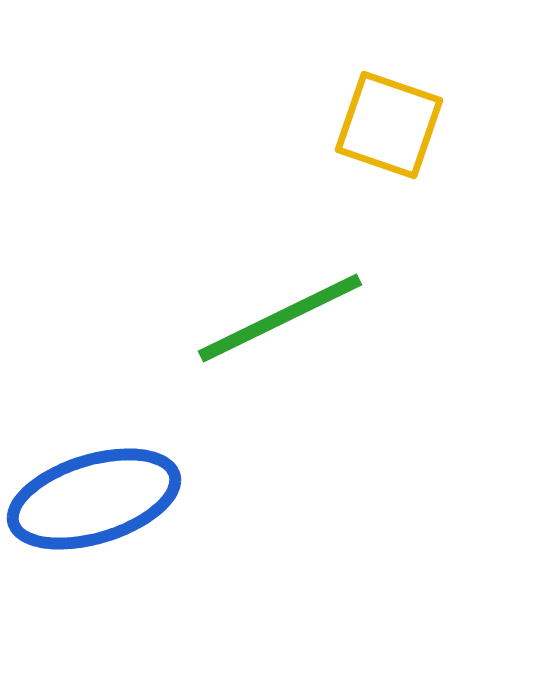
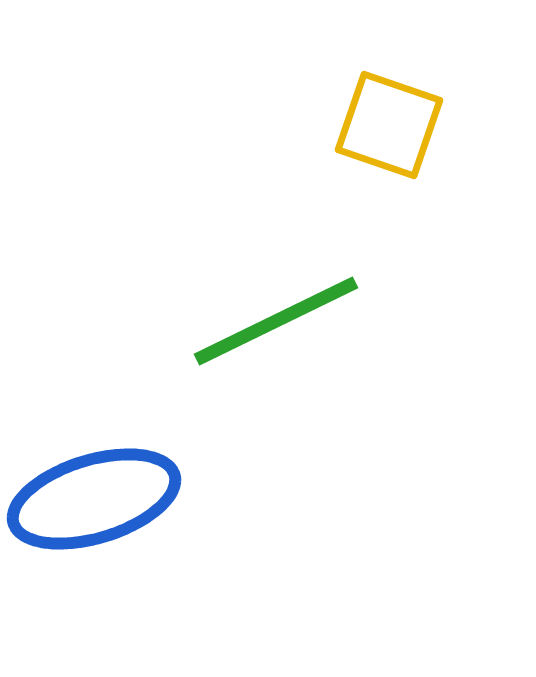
green line: moved 4 px left, 3 px down
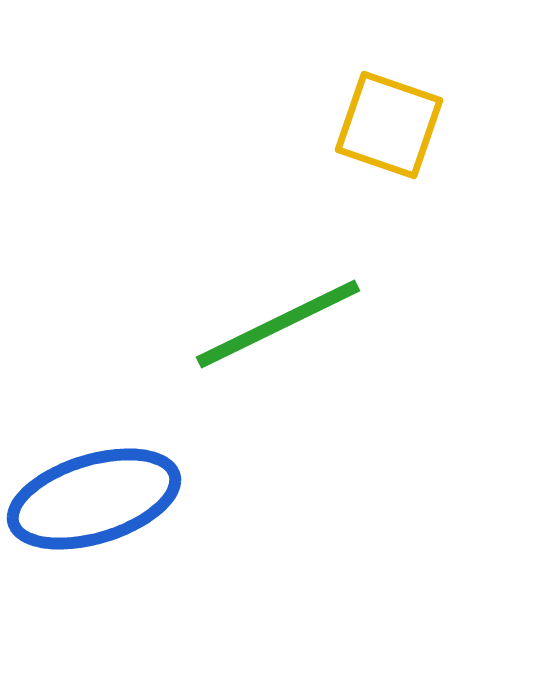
green line: moved 2 px right, 3 px down
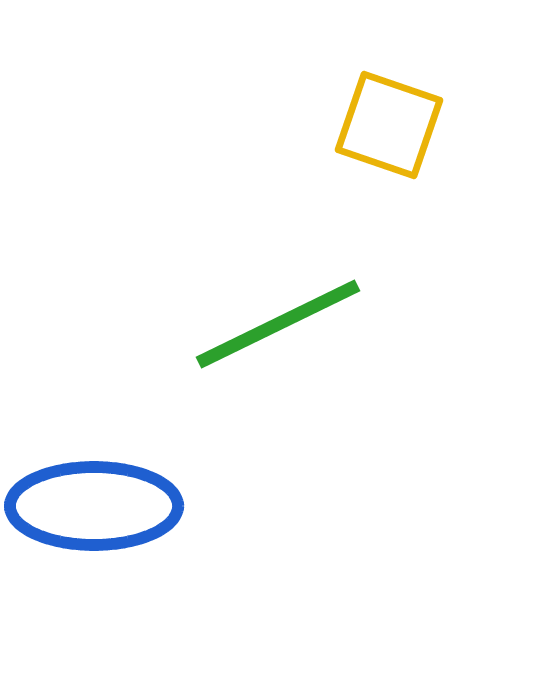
blue ellipse: moved 7 px down; rotated 17 degrees clockwise
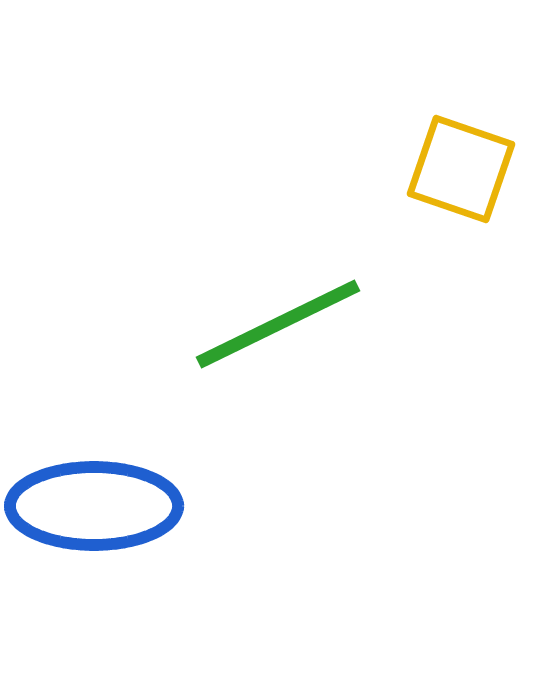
yellow square: moved 72 px right, 44 px down
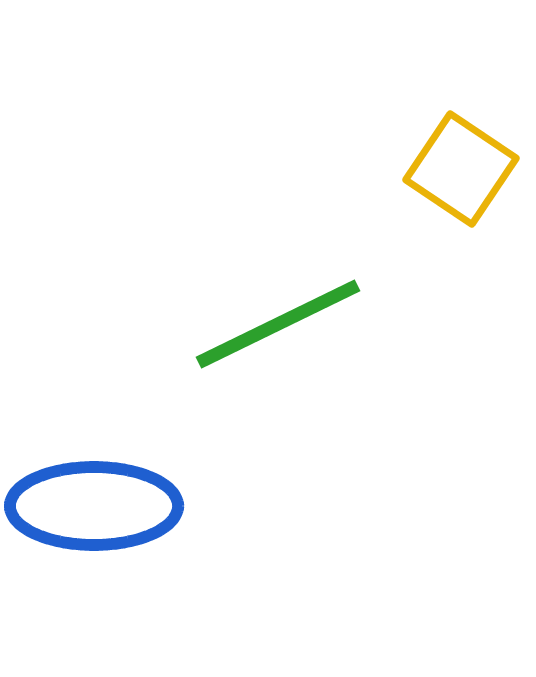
yellow square: rotated 15 degrees clockwise
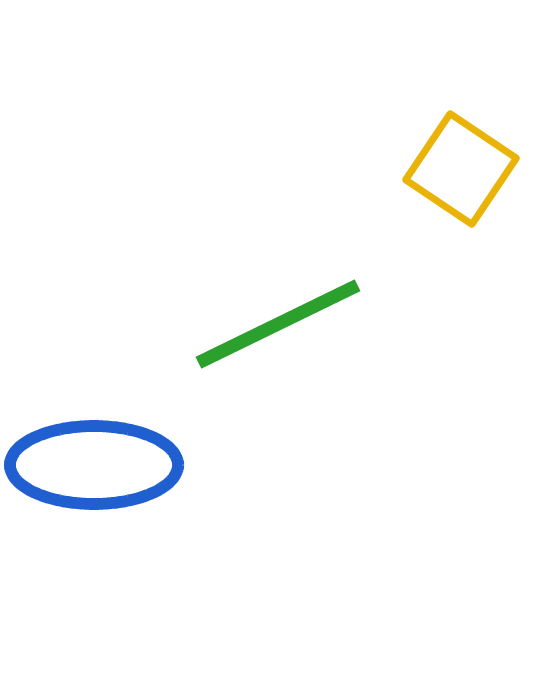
blue ellipse: moved 41 px up
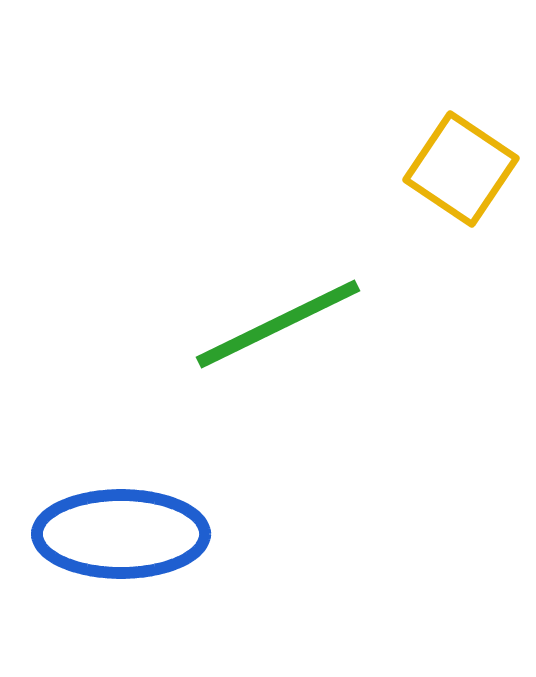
blue ellipse: moved 27 px right, 69 px down
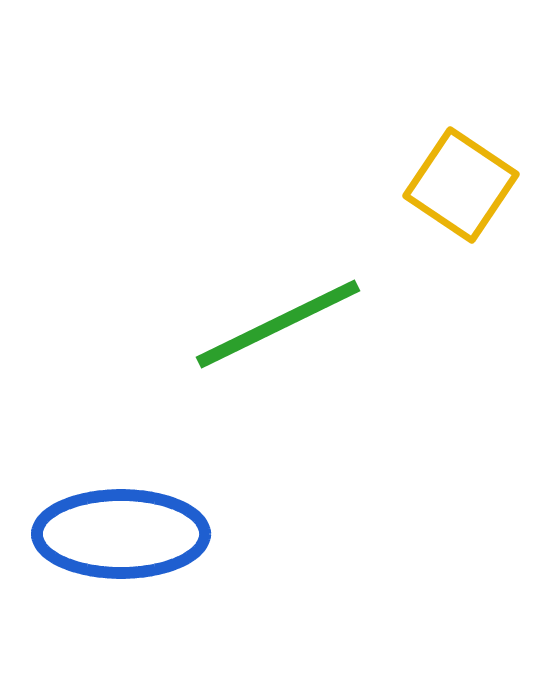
yellow square: moved 16 px down
